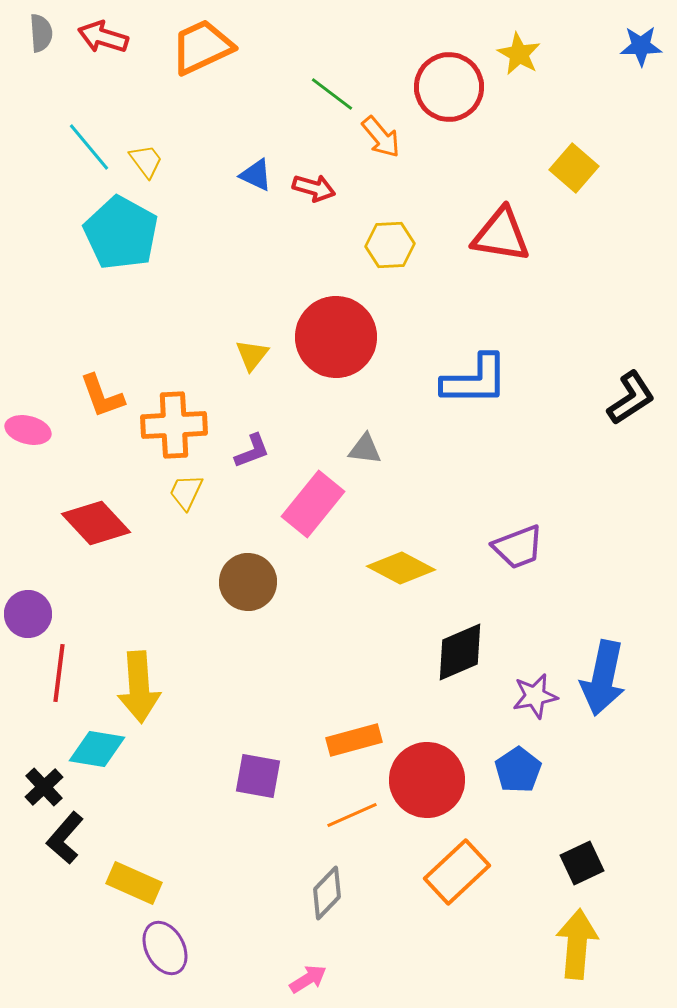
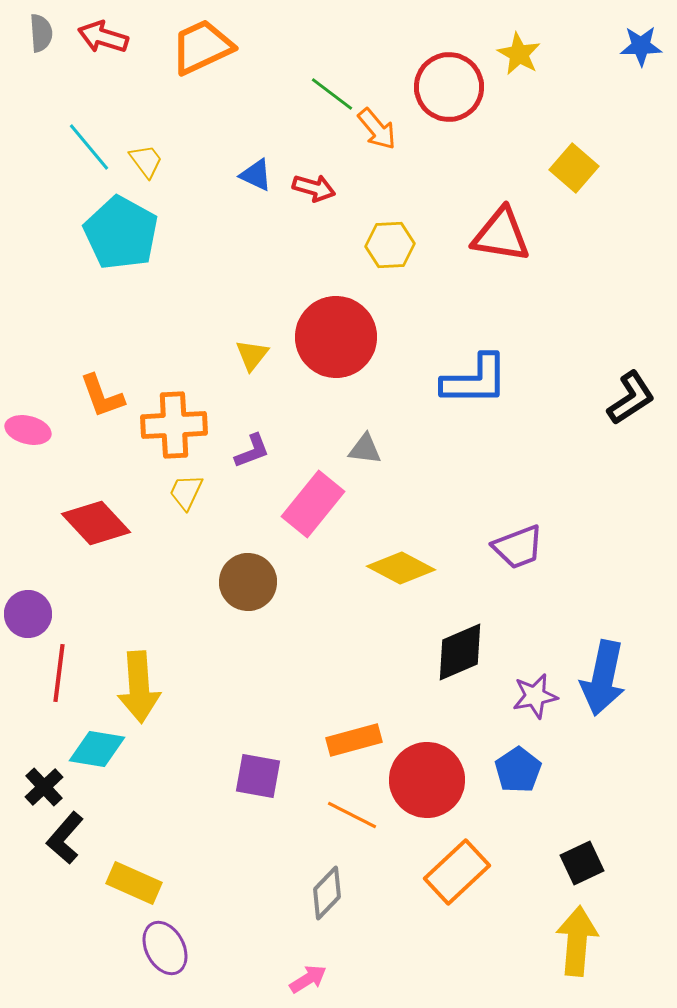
orange arrow at (381, 137): moved 4 px left, 8 px up
orange line at (352, 815): rotated 51 degrees clockwise
yellow arrow at (577, 944): moved 3 px up
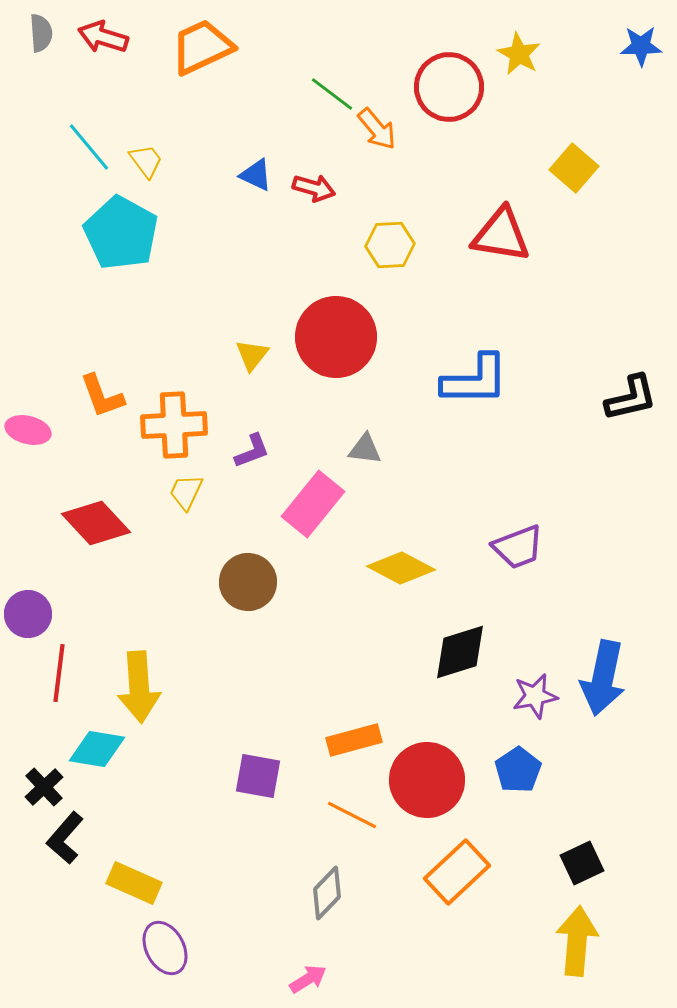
black L-shape at (631, 398): rotated 20 degrees clockwise
black diamond at (460, 652): rotated 6 degrees clockwise
